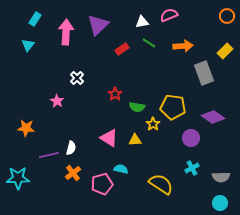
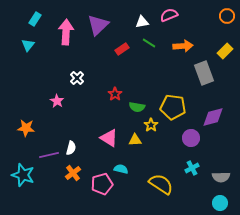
purple diamond: rotated 50 degrees counterclockwise
yellow star: moved 2 px left, 1 px down
cyan star: moved 5 px right, 3 px up; rotated 20 degrees clockwise
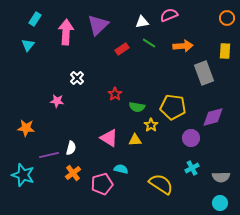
orange circle: moved 2 px down
yellow rectangle: rotated 42 degrees counterclockwise
pink star: rotated 24 degrees counterclockwise
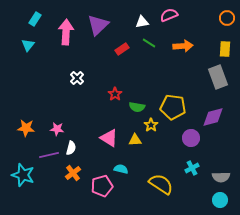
yellow rectangle: moved 2 px up
gray rectangle: moved 14 px right, 4 px down
pink star: moved 28 px down
pink pentagon: moved 2 px down
cyan circle: moved 3 px up
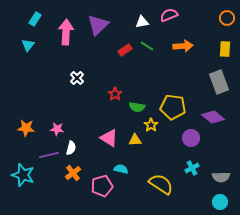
green line: moved 2 px left, 3 px down
red rectangle: moved 3 px right, 1 px down
gray rectangle: moved 1 px right, 5 px down
purple diamond: rotated 55 degrees clockwise
cyan circle: moved 2 px down
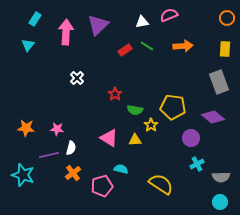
green semicircle: moved 2 px left, 3 px down
cyan cross: moved 5 px right, 4 px up
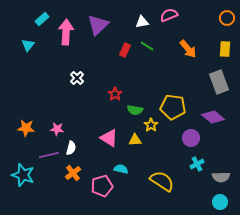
cyan rectangle: moved 7 px right; rotated 16 degrees clockwise
orange arrow: moved 5 px right, 3 px down; rotated 54 degrees clockwise
red rectangle: rotated 32 degrees counterclockwise
yellow semicircle: moved 1 px right, 3 px up
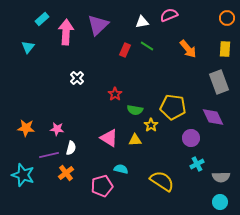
cyan triangle: moved 2 px down
purple diamond: rotated 25 degrees clockwise
orange cross: moved 7 px left
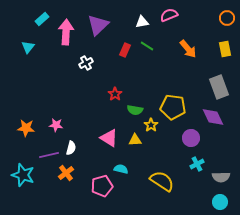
yellow rectangle: rotated 14 degrees counterclockwise
white cross: moved 9 px right, 15 px up; rotated 16 degrees clockwise
gray rectangle: moved 5 px down
pink star: moved 1 px left, 4 px up
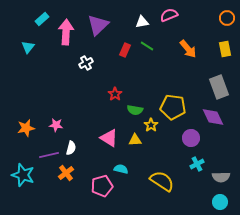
orange star: rotated 18 degrees counterclockwise
